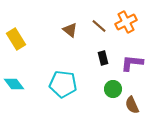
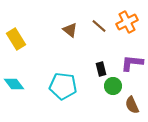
orange cross: moved 1 px right
black rectangle: moved 2 px left, 11 px down
cyan pentagon: moved 2 px down
green circle: moved 3 px up
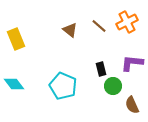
yellow rectangle: rotated 10 degrees clockwise
cyan pentagon: rotated 16 degrees clockwise
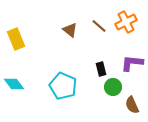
orange cross: moved 1 px left
green circle: moved 1 px down
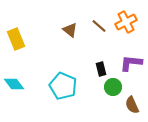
purple L-shape: moved 1 px left
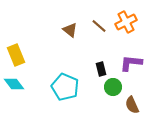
yellow rectangle: moved 16 px down
cyan pentagon: moved 2 px right, 1 px down
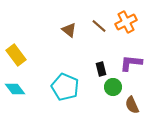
brown triangle: moved 1 px left
yellow rectangle: rotated 15 degrees counterclockwise
cyan diamond: moved 1 px right, 5 px down
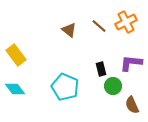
green circle: moved 1 px up
